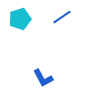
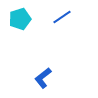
blue L-shape: rotated 80 degrees clockwise
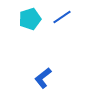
cyan pentagon: moved 10 px right
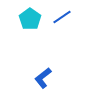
cyan pentagon: rotated 20 degrees counterclockwise
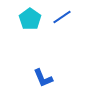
blue L-shape: rotated 75 degrees counterclockwise
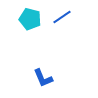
cyan pentagon: rotated 20 degrees counterclockwise
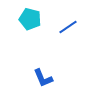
blue line: moved 6 px right, 10 px down
